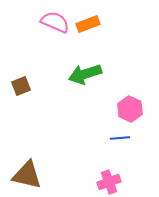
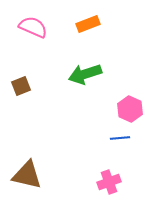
pink semicircle: moved 22 px left, 5 px down
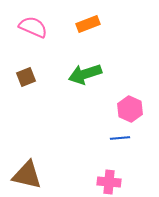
brown square: moved 5 px right, 9 px up
pink cross: rotated 25 degrees clockwise
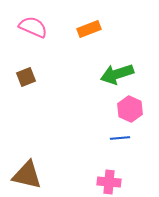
orange rectangle: moved 1 px right, 5 px down
green arrow: moved 32 px right
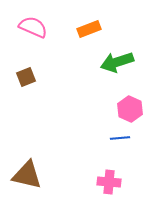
green arrow: moved 12 px up
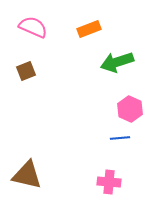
brown square: moved 6 px up
